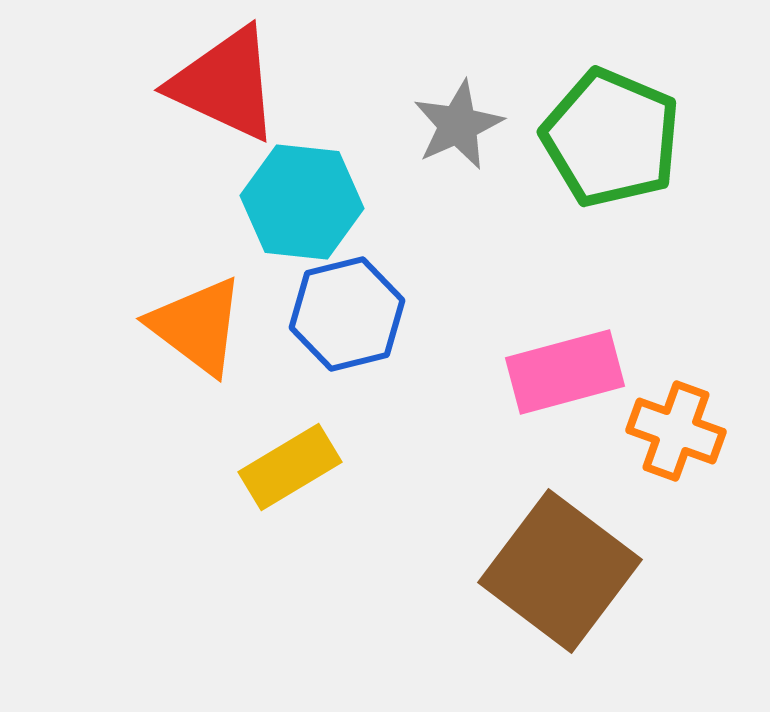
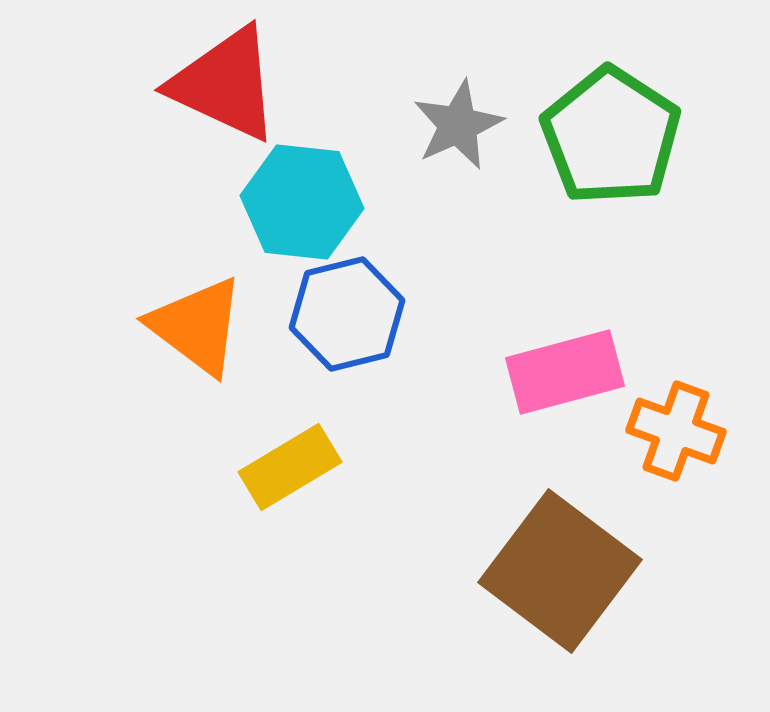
green pentagon: moved 2 px up; rotated 10 degrees clockwise
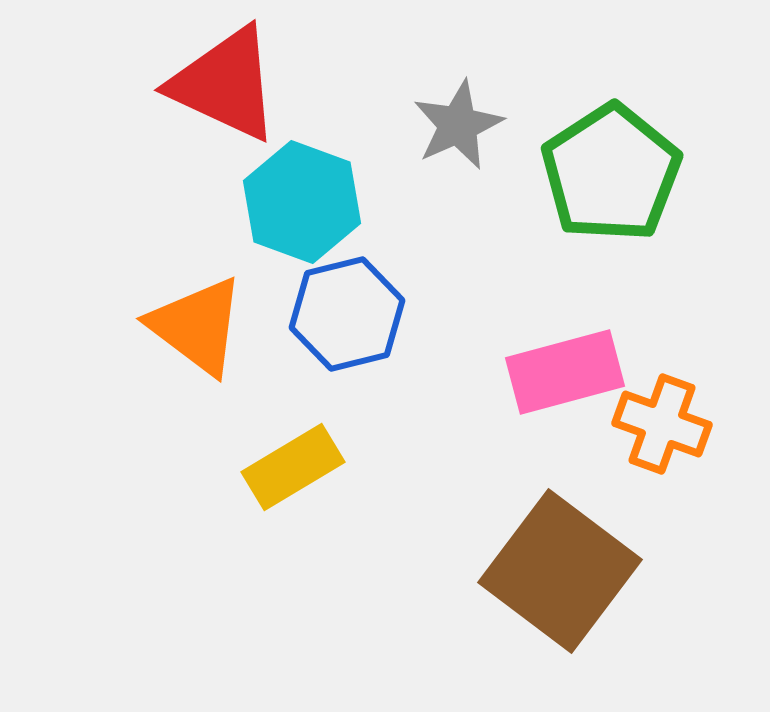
green pentagon: moved 37 px down; rotated 6 degrees clockwise
cyan hexagon: rotated 14 degrees clockwise
orange cross: moved 14 px left, 7 px up
yellow rectangle: moved 3 px right
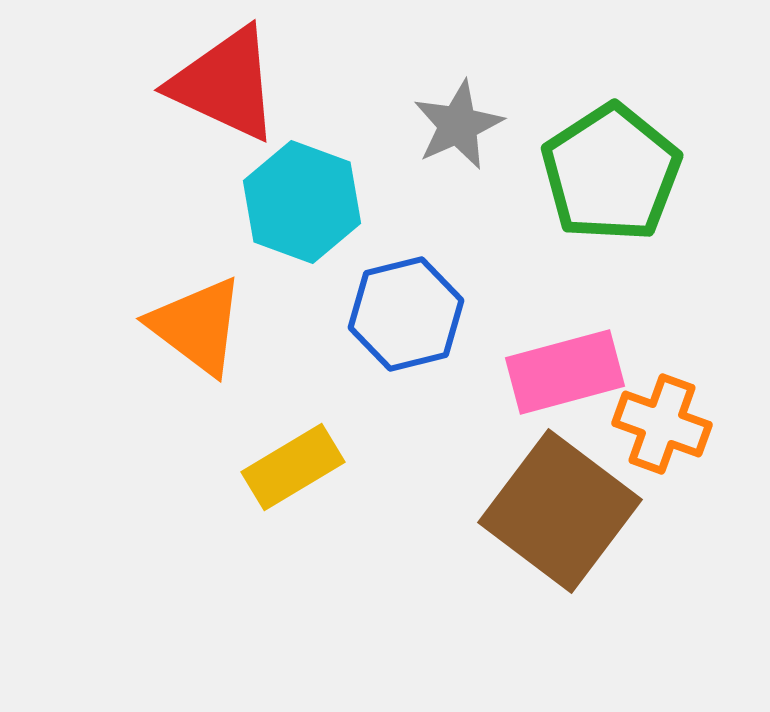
blue hexagon: moved 59 px right
brown square: moved 60 px up
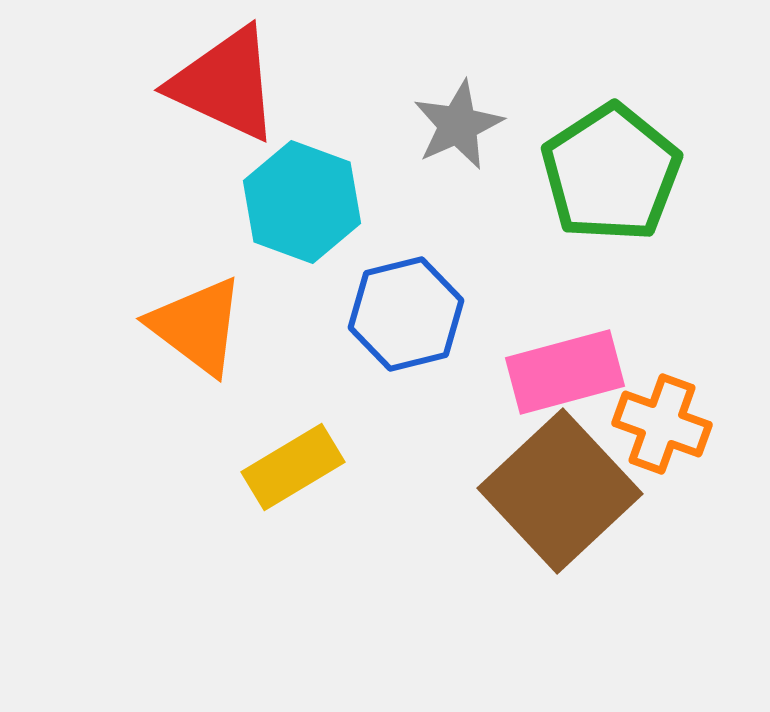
brown square: moved 20 px up; rotated 10 degrees clockwise
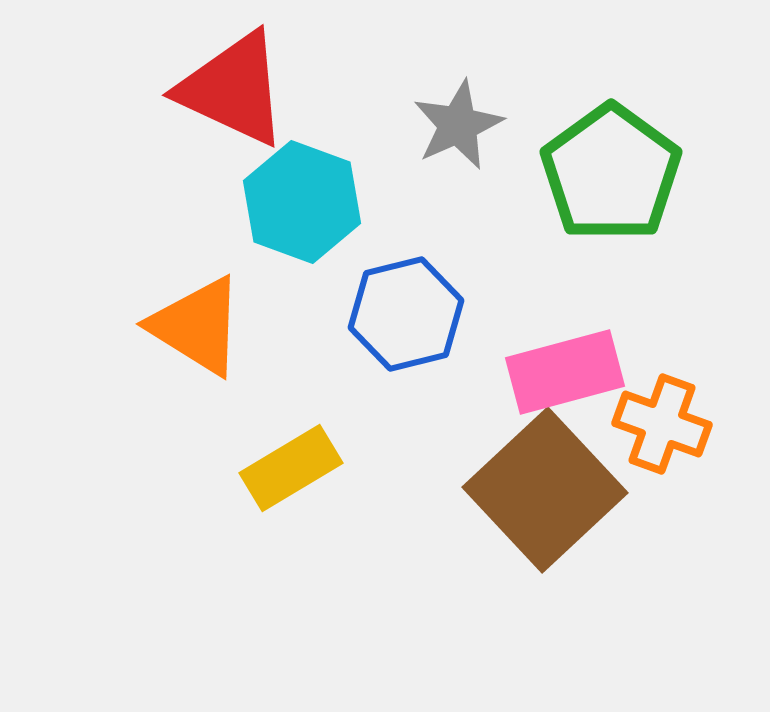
red triangle: moved 8 px right, 5 px down
green pentagon: rotated 3 degrees counterclockwise
orange triangle: rotated 5 degrees counterclockwise
yellow rectangle: moved 2 px left, 1 px down
brown square: moved 15 px left, 1 px up
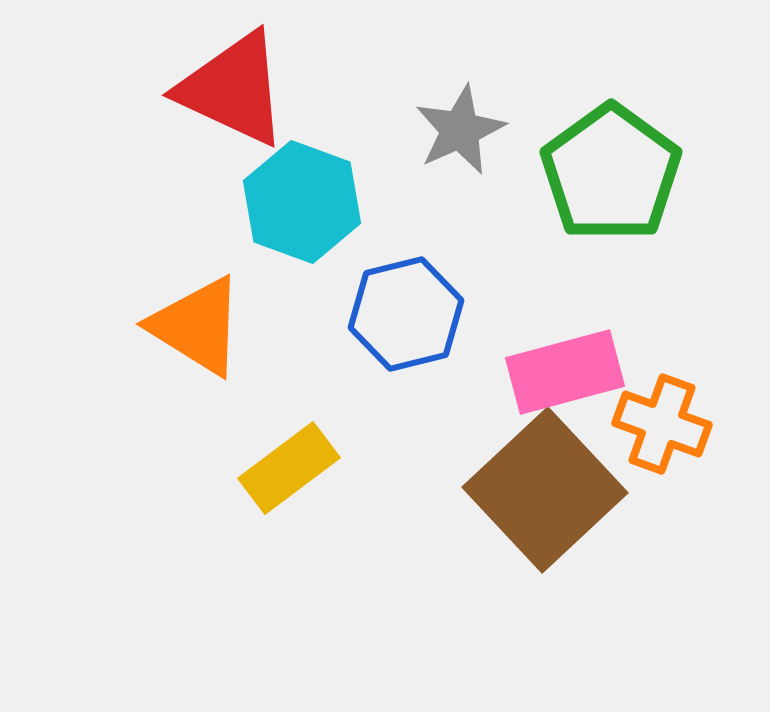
gray star: moved 2 px right, 5 px down
yellow rectangle: moved 2 px left; rotated 6 degrees counterclockwise
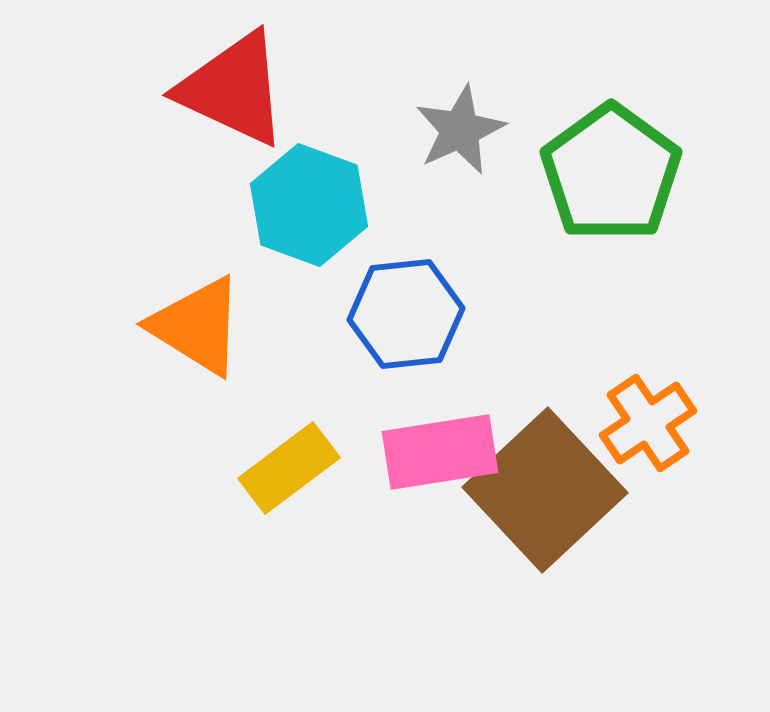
cyan hexagon: moved 7 px right, 3 px down
blue hexagon: rotated 8 degrees clockwise
pink rectangle: moved 125 px left, 80 px down; rotated 6 degrees clockwise
orange cross: moved 14 px left, 1 px up; rotated 36 degrees clockwise
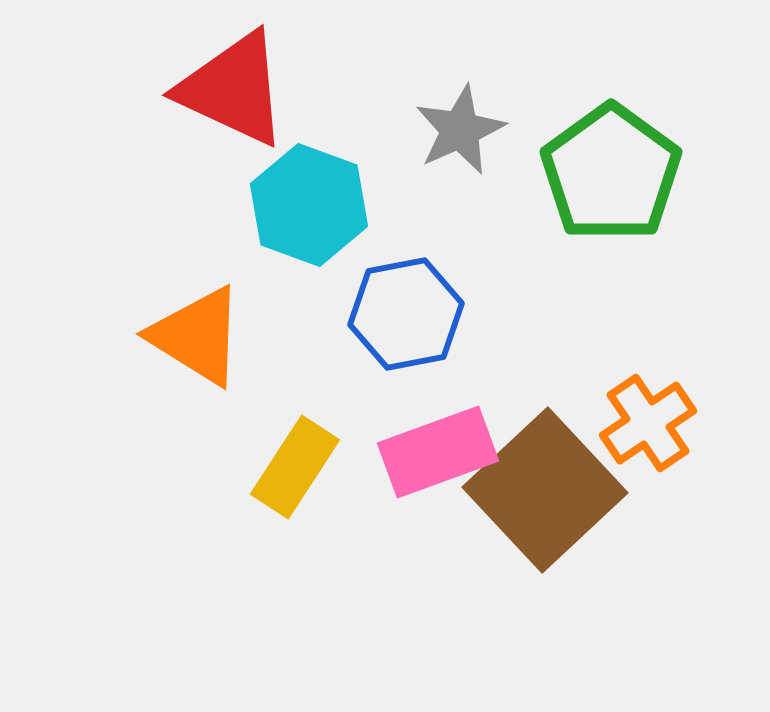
blue hexagon: rotated 5 degrees counterclockwise
orange triangle: moved 10 px down
pink rectangle: moved 2 px left; rotated 11 degrees counterclockwise
yellow rectangle: moved 6 px right, 1 px up; rotated 20 degrees counterclockwise
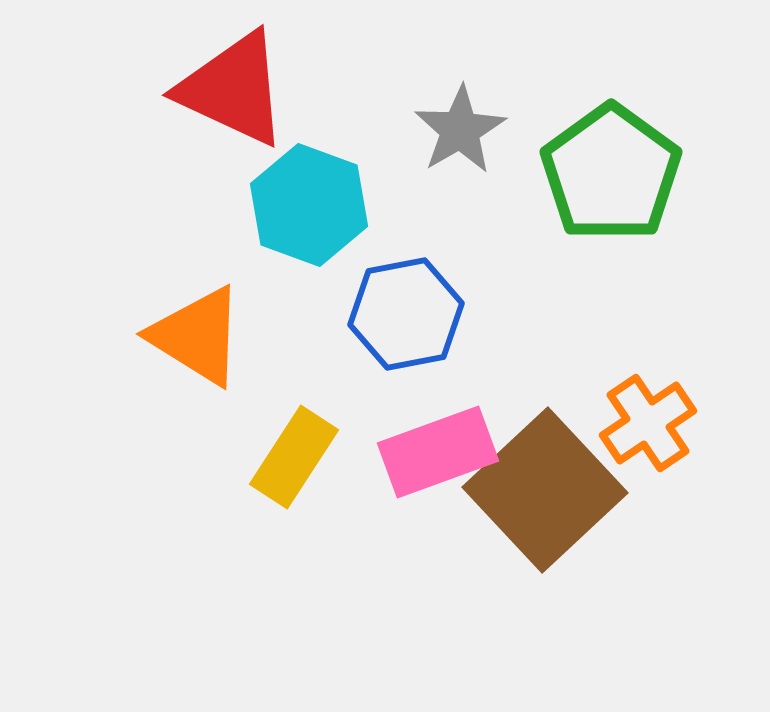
gray star: rotated 6 degrees counterclockwise
yellow rectangle: moved 1 px left, 10 px up
